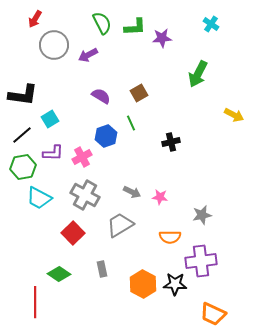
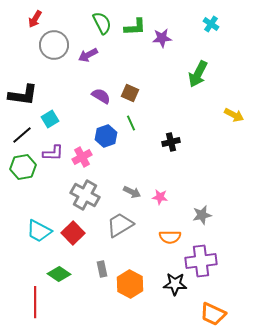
brown square: moved 9 px left; rotated 36 degrees counterclockwise
cyan trapezoid: moved 33 px down
orange hexagon: moved 13 px left
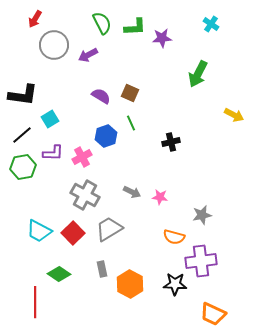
gray trapezoid: moved 11 px left, 4 px down
orange semicircle: moved 4 px right; rotated 15 degrees clockwise
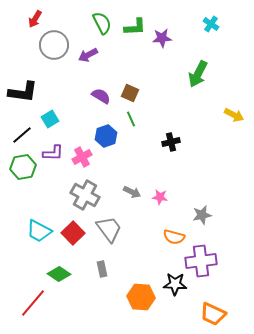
black L-shape: moved 3 px up
green line: moved 4 px up
gray trapezoid: rotated 84 degrees clockwise
orange hexagon: moved 11 px right, 13 px down; rotated 24 degrees counterclockwise
red line: moved 2 px left, 1 px down; rotated 40 degrees clockwise
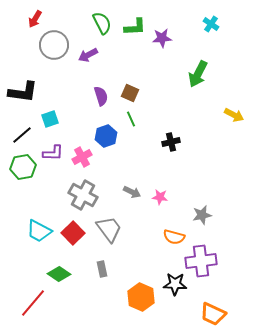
purple semicircle: rotated 42 degrees clockwise
cyan square: rotated 12 degrees clockwise
gray cross: moved 2 px left
orange hexagon: rotated 20 degrees clockwise
